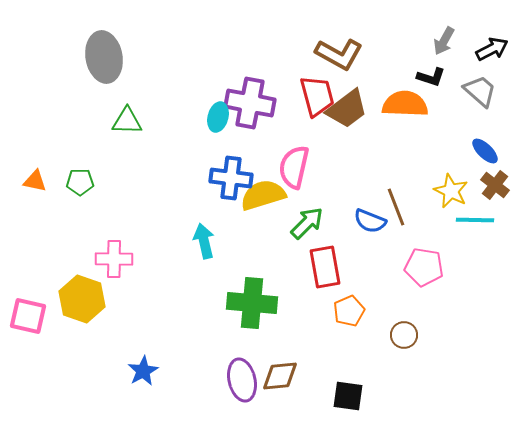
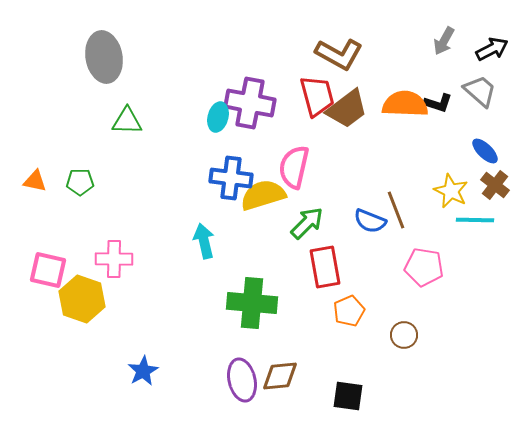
black L-shape: moved 7 px right, 26 px down
brown line: moved 3 px down
pink square: moved 20 px right, 46 px up
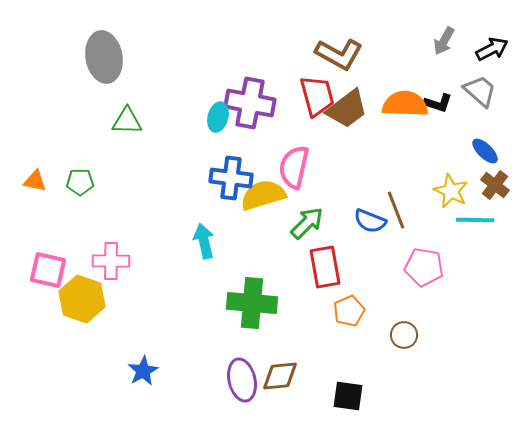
pink cross: moved 3 px left, 2 px down
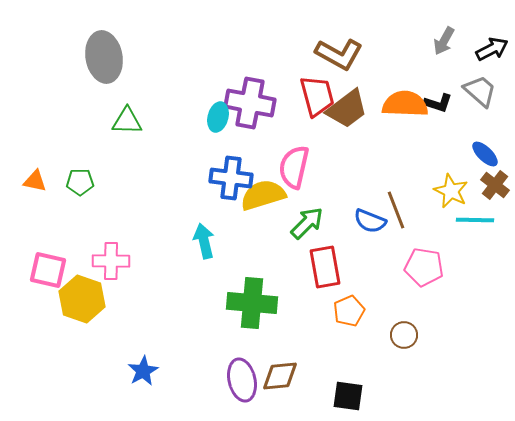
blue ellipse: moved 3 px down
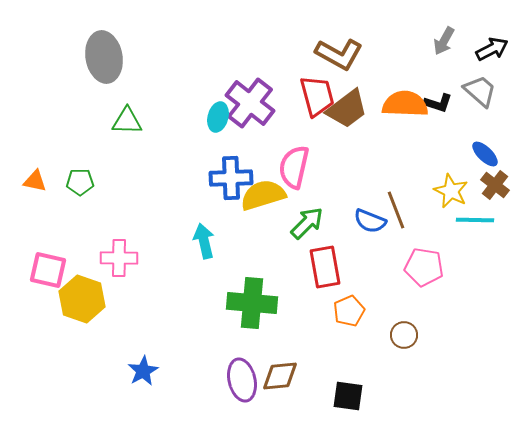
purple cross: rotated 27 degrees clockwise
blue cross: rotated 9 degrees counterclockwise
pink cross: moved 8 px right, 3 px up
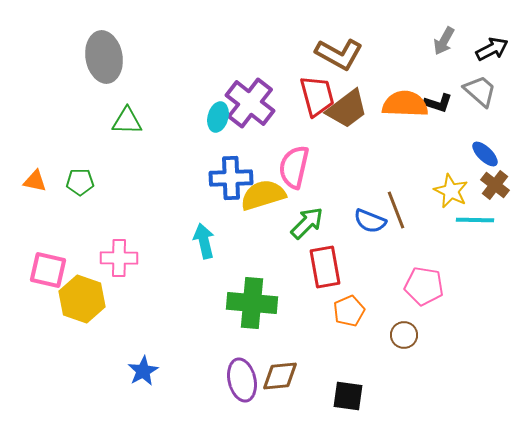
pink pentagon: moved 19 px down
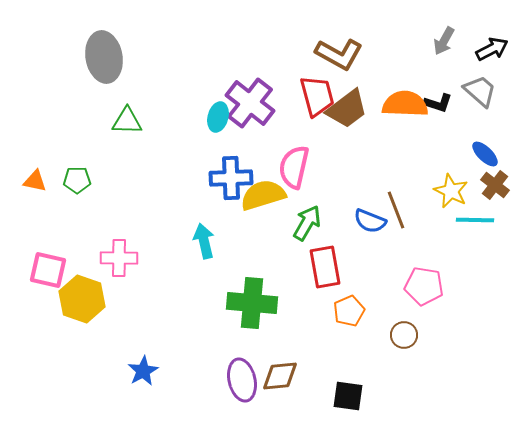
green pentagon: moved 3 px left, 2 px up
green arrow: rotated 15 degrees counterclockwise
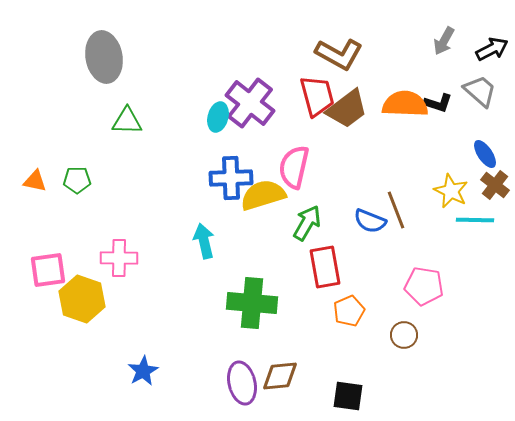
blue ellipse: rotated 12 degrees clockwise
pink square: rotated 21 degrees counterclockwise
purple ellipse: moved 3 px down
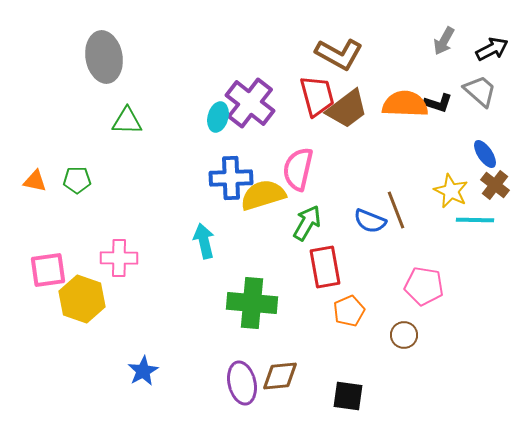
pink semicircle: moved 4 px right, 2 px down
